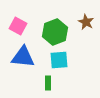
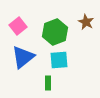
pink square: rotated 24 degrees clockwise
blue triangle: rotated 45 degrees counterclockwise
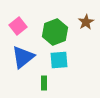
brown star: rotated 14 degrees clockwise
green rectangle: moved 4 px left
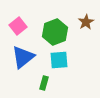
green rectangle: rotated 16 degrees clockwise
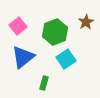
cyan square: moved 7 px right, 1 px up; rotated 30 degrees counterclockwise
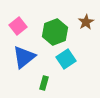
blue triangle: moved 1 px right
